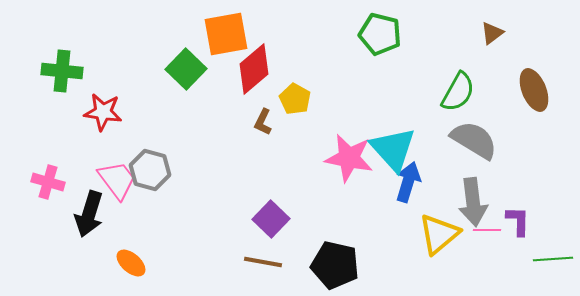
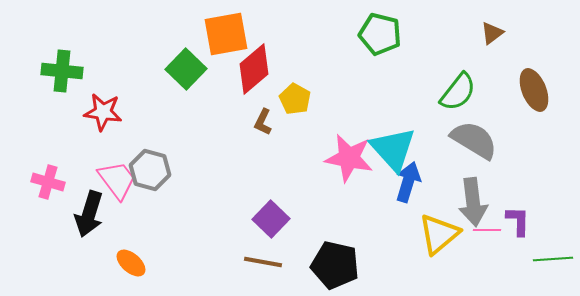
green semicircle: rotated 9 degrees clockwise
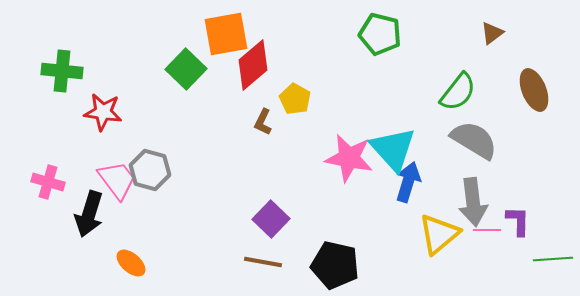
red diamond: moved 1 px left, 4 px up
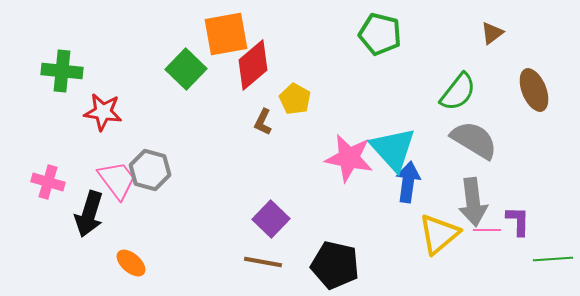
blue arrow: rotated 9 degrees counterclockwise
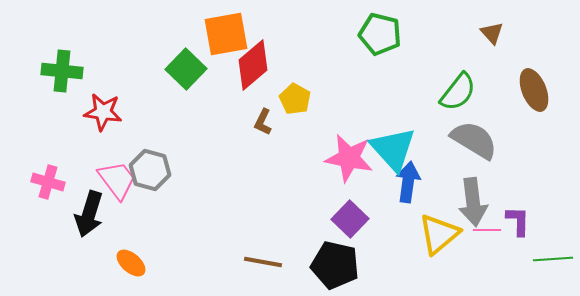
brown triangle: rotated 35 degrees counterclockwise
purple square: moved 79 px right
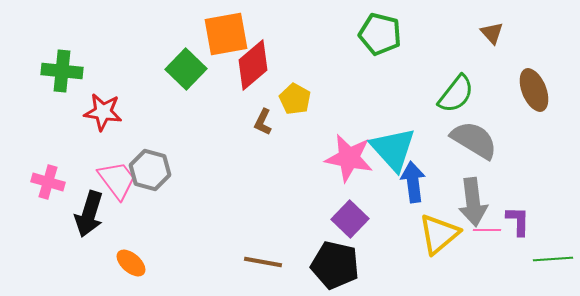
green semicircle: moved 2 px left, 2 px down
blue arrow: moved 5 px right; rotated 15 degrees counterclockwise
